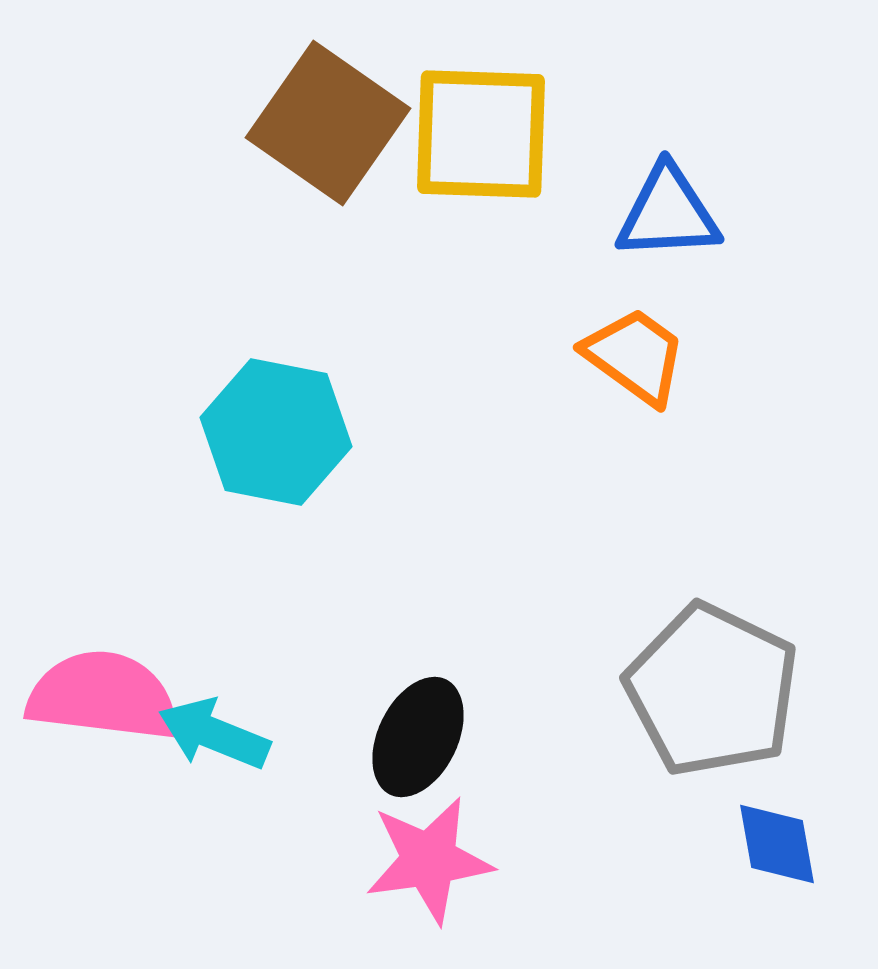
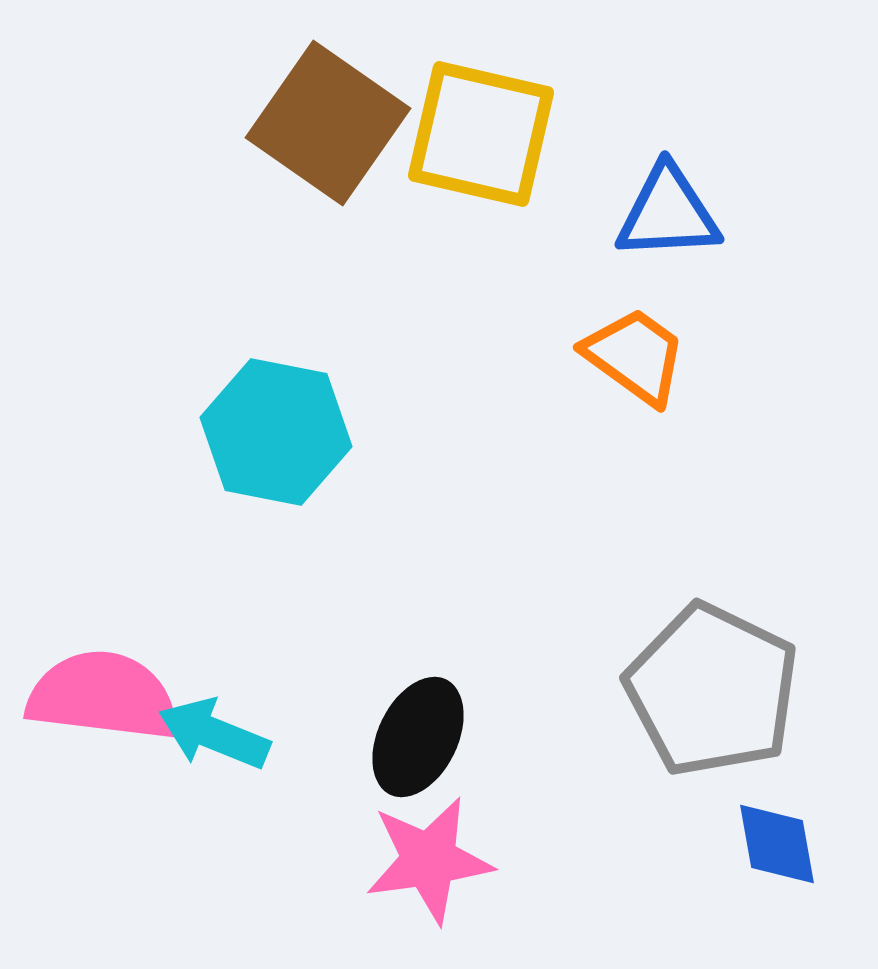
yellow square: rotated 11 degrees clockwise
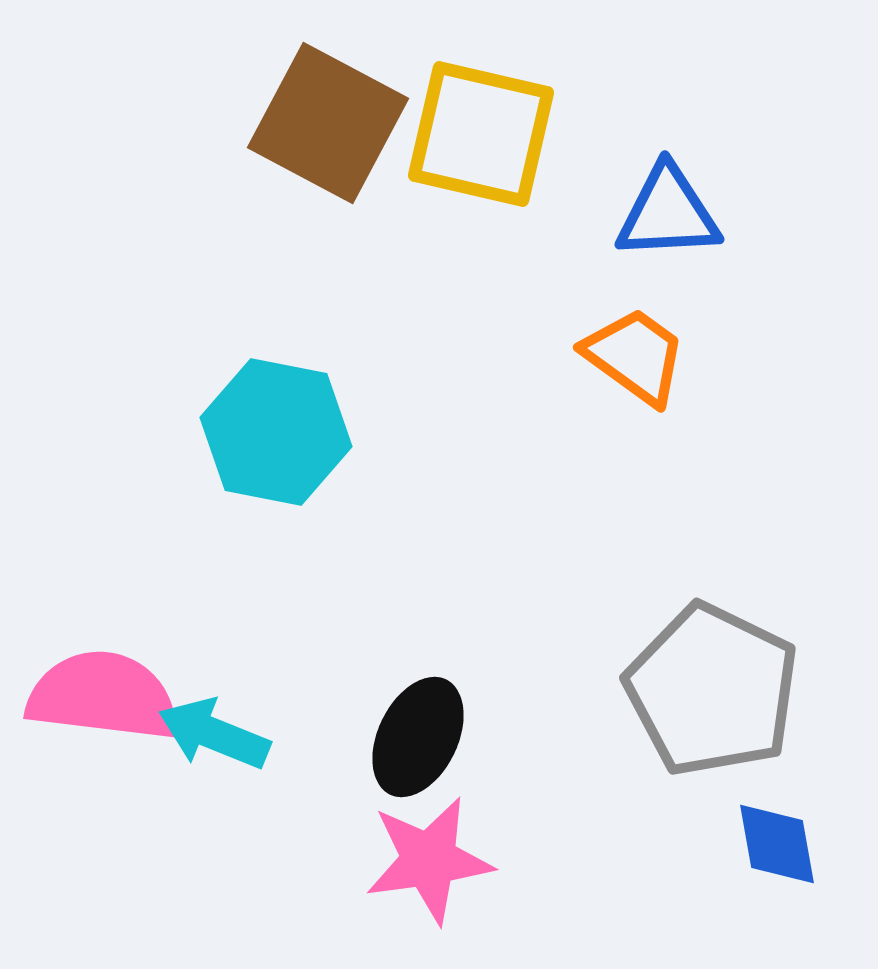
brown square: rotated 7 degrees counterclockwise
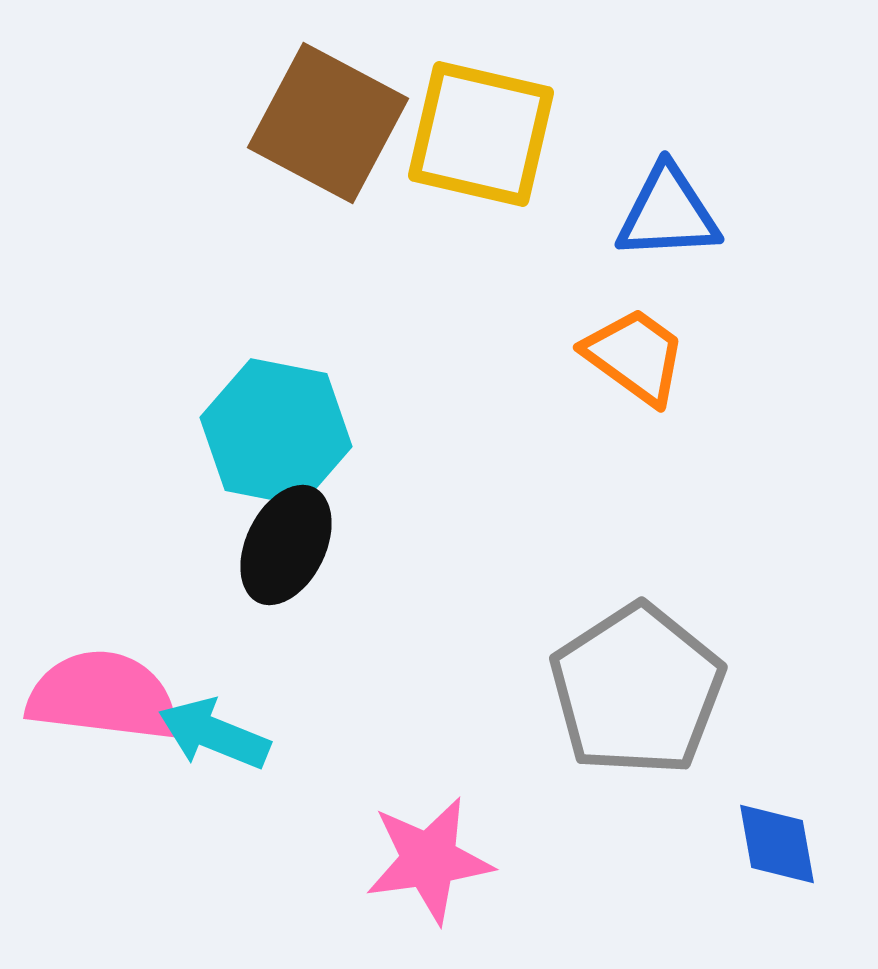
gray pentagon: moved 75 px left; rotated 13 degrees clockwise
black ellipse: moved 132 px left, 192 px up
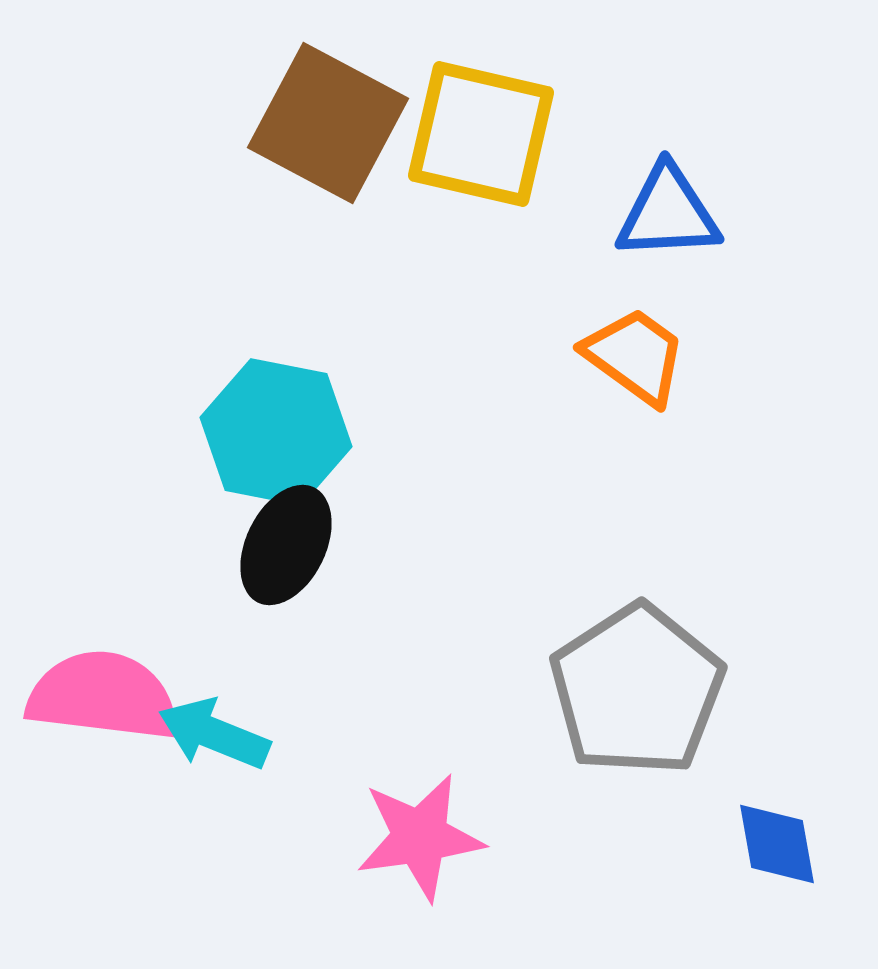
pink star: moved 9 px left, 23 px up
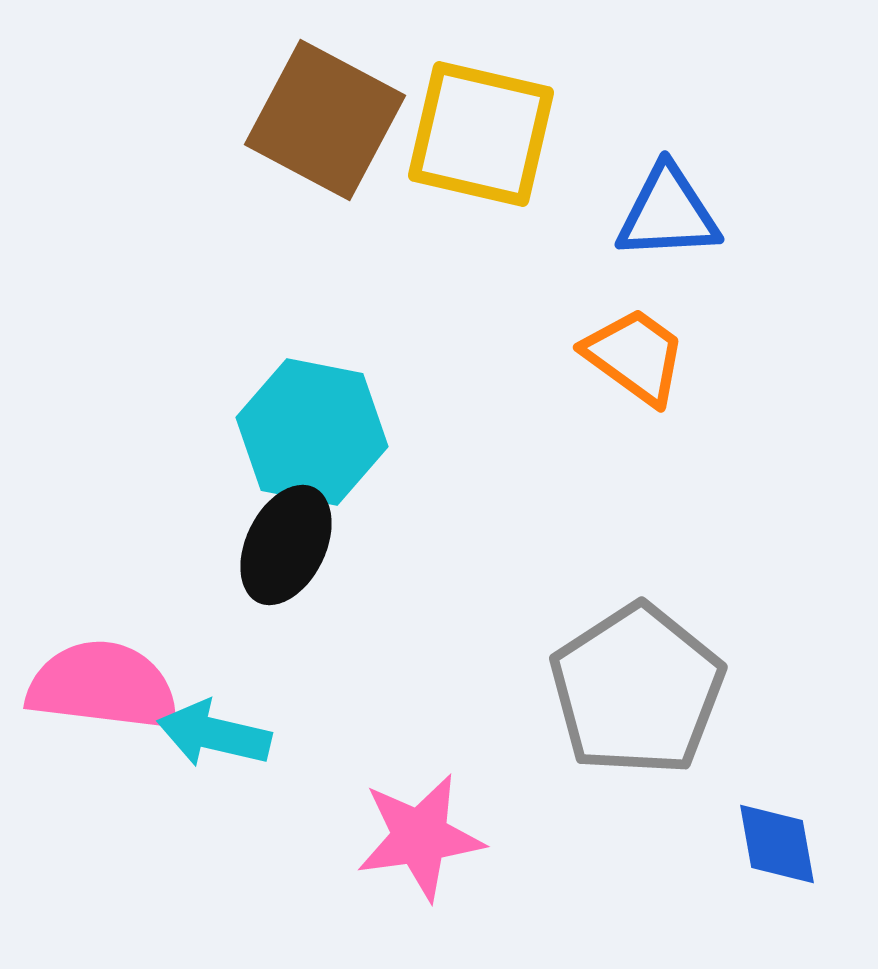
brown square: moved 3 px left, 3 px up
cyan hexagon: moved 36 px right
pink semicircle: moved 10 px up
cyan arrow: rotated 9 degrees counterclockwise
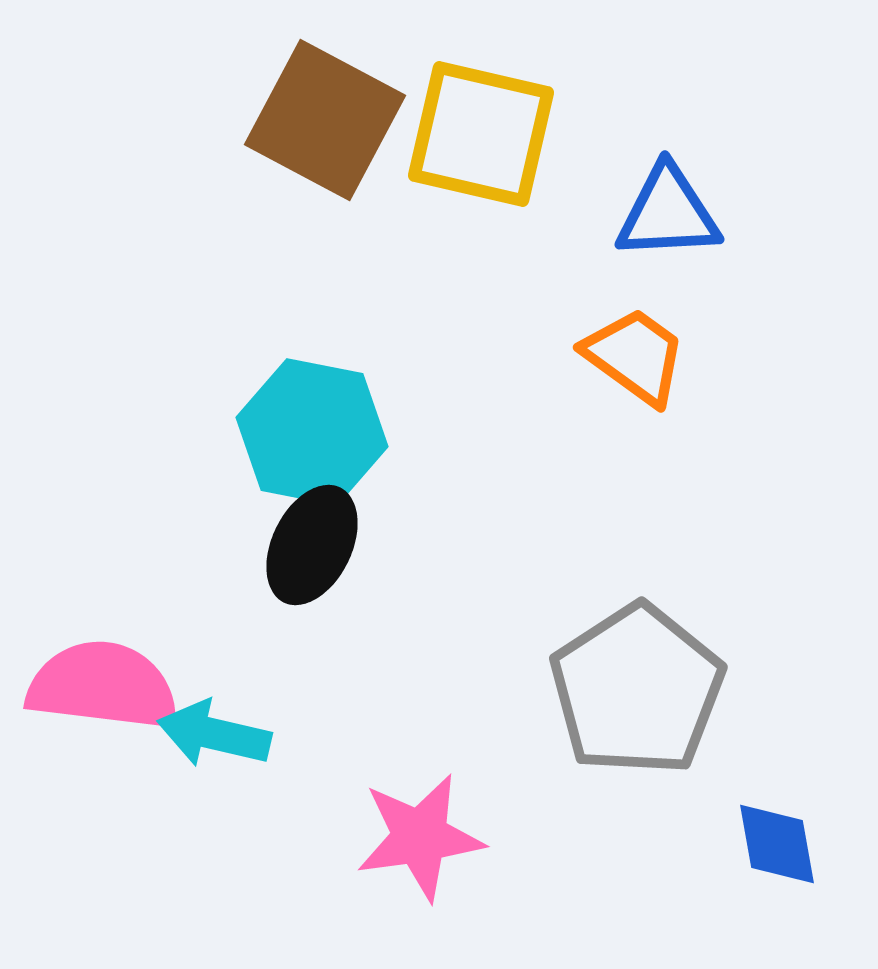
black ellipse: moved 26 px right
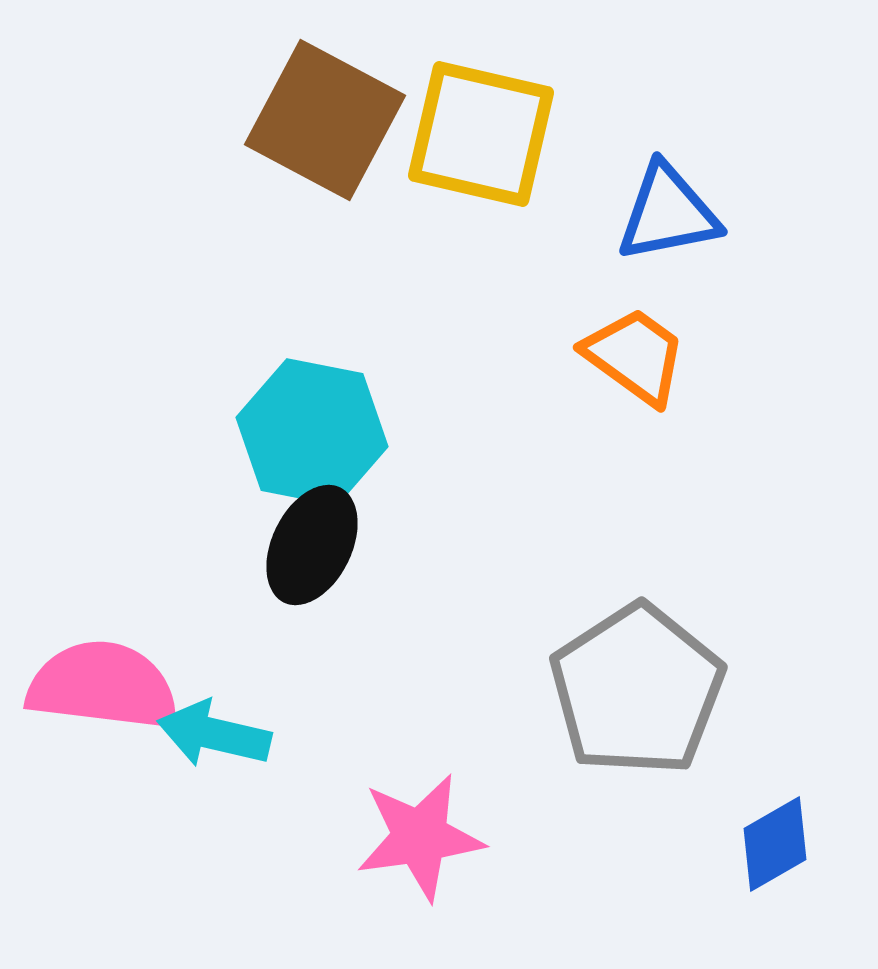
blue triangle: rotated 8 degrees counterclockwise
blue diamond: moved 2 px left; rotated 70 degrees clockwise
